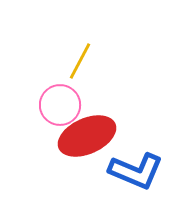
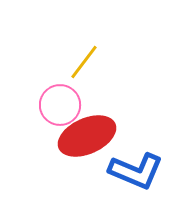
yellow line: moved 4 px right, 1 px down; rotated 9 degrees clockwise
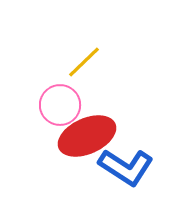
yellow line: rotated 9 degrees clockwise
blue L-shape: moved 10 px left, 4 px up; rotated 10 degrees clockwise
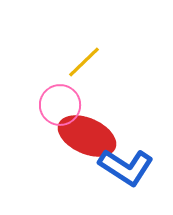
red ellipse: rotated 48 degrees clockwise
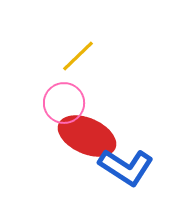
yellow line: moved 6 px left, 6 px up
pink circle: moved 4 px right, 2 px up
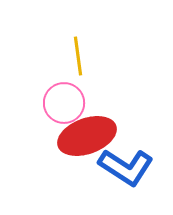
yellow line: rotated 54 degrees counterclockwise
red ellipse: rotated 44 degrees counterclockwise
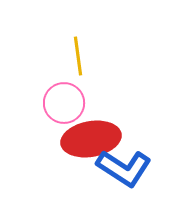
red ellipse: moved 4 px right, 3 px down; rotated 10 degrees clockwise
blue L-shape: moved 2 px left, 1 px down
